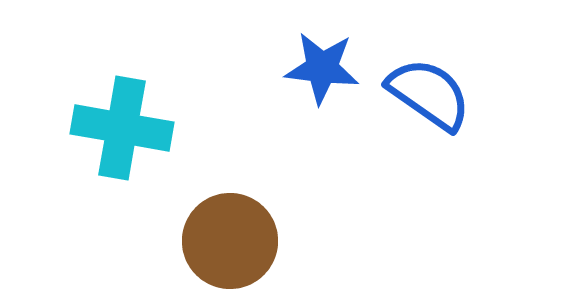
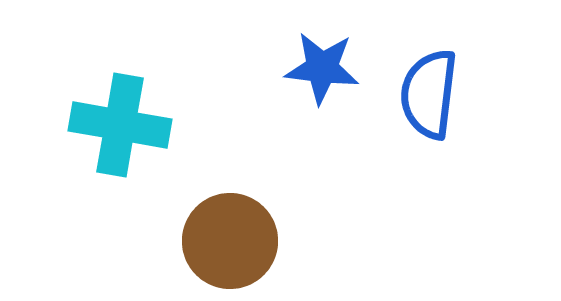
blue semicircle: rotated 118 degrees counterclockwise
cyan cross: moved 2 px left, 3 px up
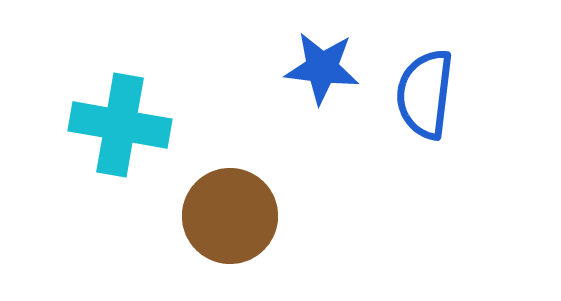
blue semicircle: moved 4 px left
brown circle: moved 25 px up
